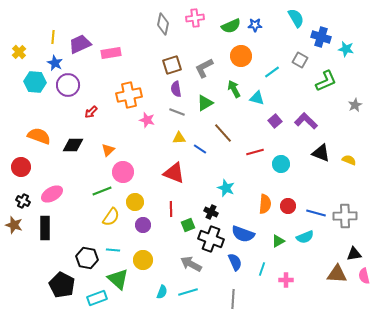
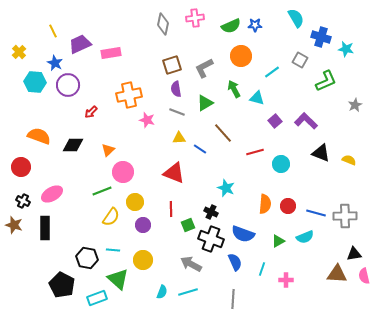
yellow line at (53, 37): moved 6 px up; rotated 32 degrees counterclockwise
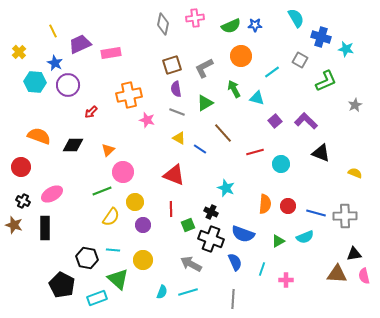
yellow triangle at (179, 138): rotated 32 degrees clockwise
yellow semicircle at (349, 160): moved 6 px right, 13 px down
red triangle at (174, 173): moved 2 px down
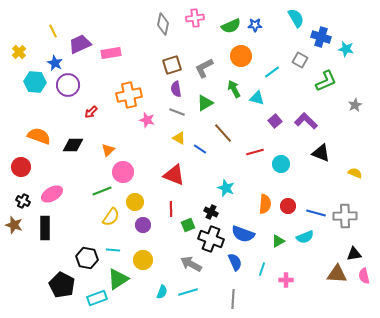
green triangle at (118, 279): rotated 45 degrees clockwise
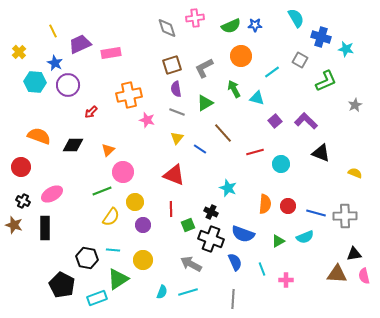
gray diamond at (163, 24): moved 4 px right, 4 px down; rotated 30 degrees counterclockwise
yellow triangle at (179, 138): moved 2 px left; rotated 40 degrees clockwise
cyan star at (226, 188): moved 2 px right
cyan line at (262, 269): rotated 40 degrees counterclockwise
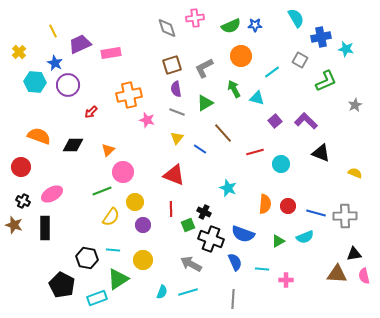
blue cross at (321, 37): rotated 30 degrees counterclockwise
black cross at (211, 212): moved 7 px left
cyan line at (262, 269): rotated 64 degrees counterclockwise
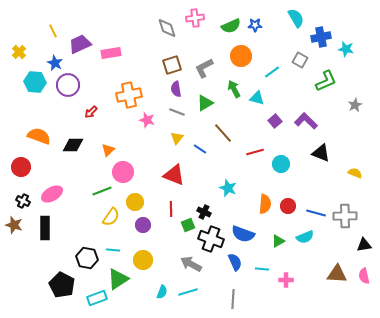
black triangle at (354, 254): moved 10 px right, 9 px up
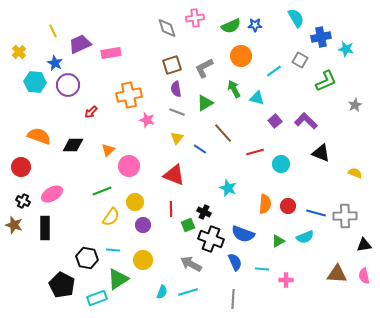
cyan line at (272, 72): moved 2 px right, 1 px up
pink circle at (123, 172): moved 6 px right, 6 px up
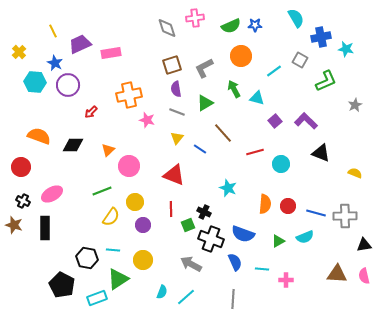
cyan line at (188, 292): moved 2 px left, 5 px down; rotated 24 degrees counterclockwise
